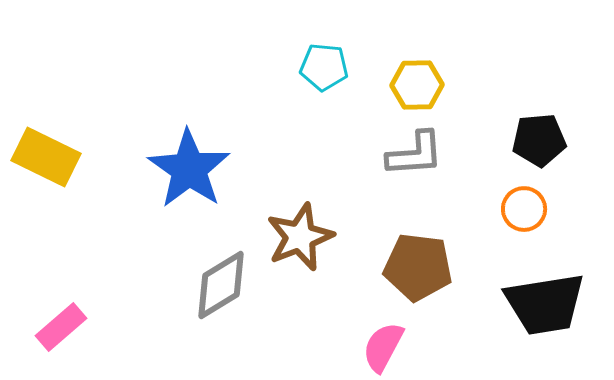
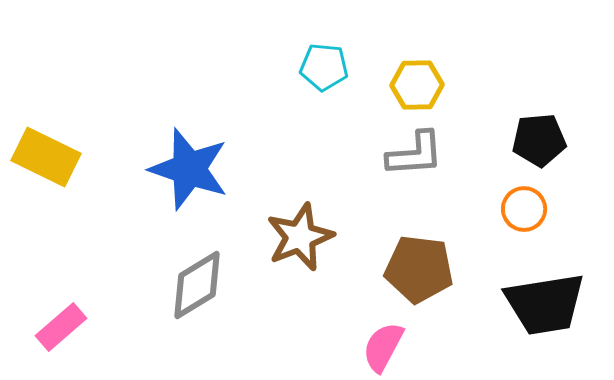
blue star: rotated 16 degrees counterclockwise
brown pentagon: moved 1 px right, 2 px down
gray diamond: moved 24 px left
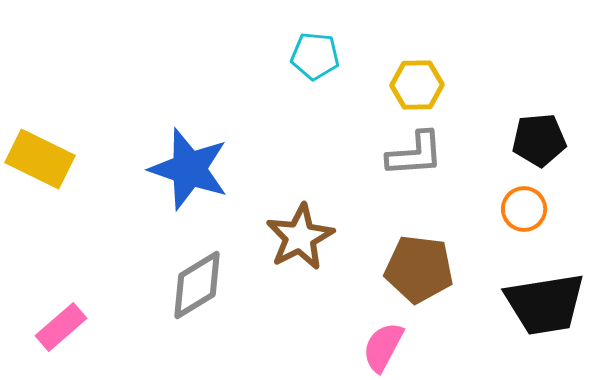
cyan pentagon: moved 9 px left, 11 px up
yellow rectangle: moved 6 px left, 2 px down
brown star: rotated 6 degrees counterclockwise
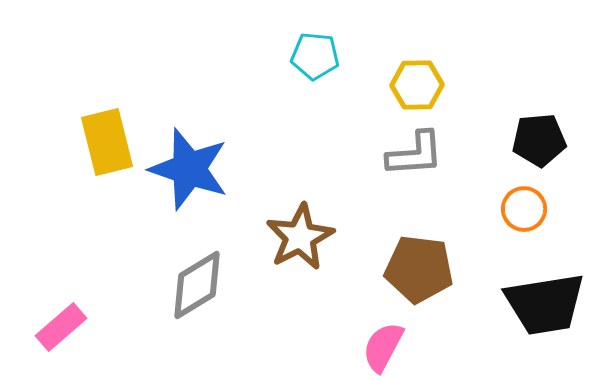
yellow rectangle: moved 67 px right, 17 px up; rotated 50 degrees clockwise
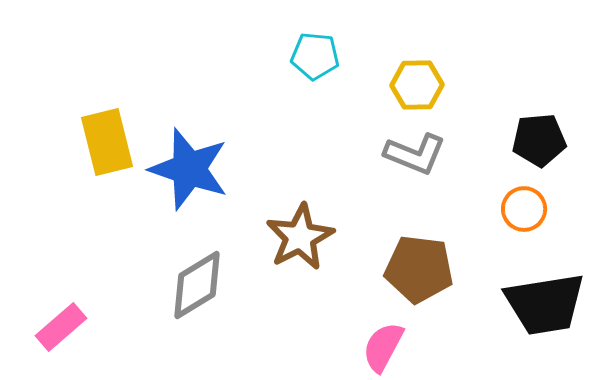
gray L-shape: rotated 26 degrees clockwise
